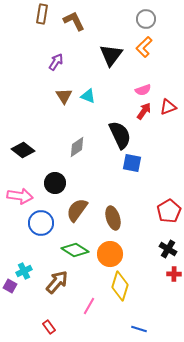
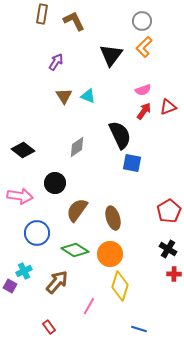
gray circle: moved 4 px left, 2 px down
blue circle: moved 4 px left, 10 px down
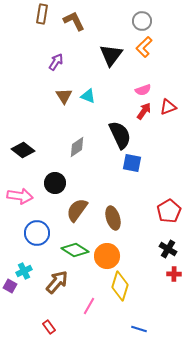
orange circle: moved 3 px left, 2 px down
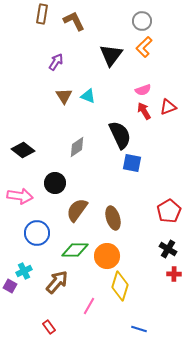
red arrow: rotated 66 degrees counterclockwise
green diamond: rotated 32 degrees counterclockwise
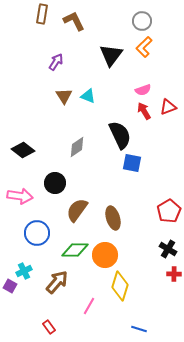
orange circle: moved 2 px left, 1 px up
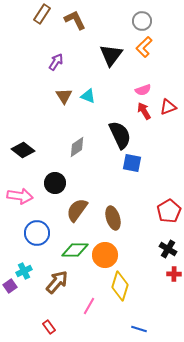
brown rectangle: rotated 24 degrees clockwise
brown L-shape: moved 1 px right, 1 px up
purple square: rotated 24 degrees clockwise
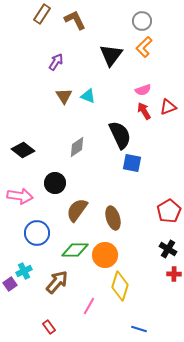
purple square: moved 2 px up
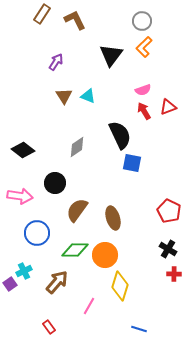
red pentagon: rotated 15 degrees counterclockwise
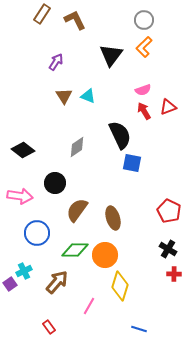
gray circle: moved 2 px right, 1 px up
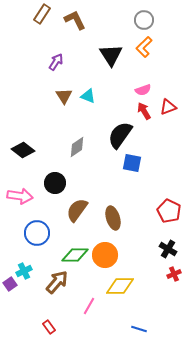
black triangle: rotated 10 degrees counterclockwise
black semicircle: rotated 120 degrees counterclockwise
green diamond: moved 5 px down
red cross: rotated 24 degrees counterclockwise
yellow diamond: rotated 72 degrees clockwise
